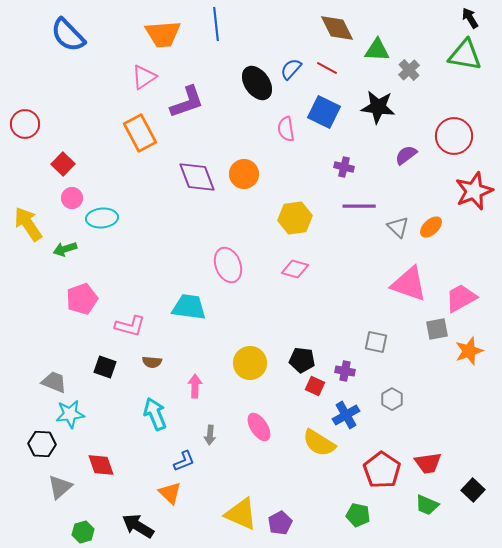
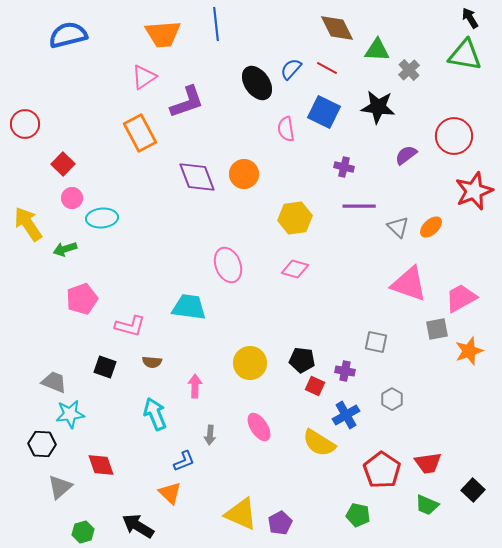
blue semicircle at (68, 35): rotated 120 degrees clockwise
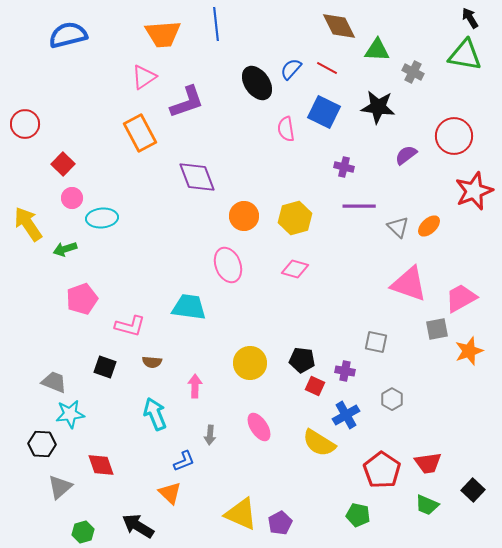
brown diamond at (337, 28): moved 2 px right, 2 px up
gray cross at (409, 70): moved 4 px right, 2 px down; rotated 20 degrees counterclockwise
orange circle at (244, 174): moved 42 px down
yellow hexagon at (295, 218): rotated 8 degrees counterclockwise
orange ellipse at (431, 227): moved 2 px left, 1 px up
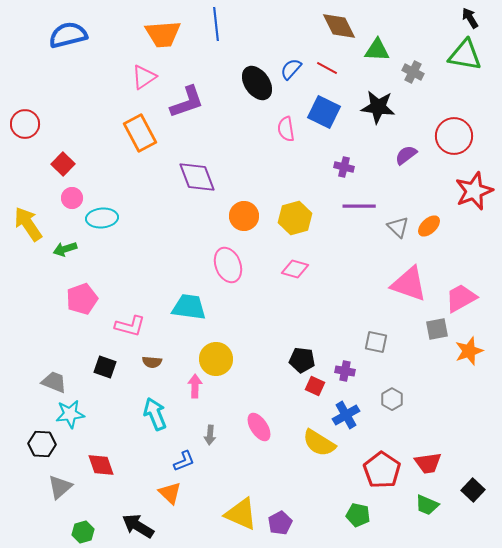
yellow circle at (250, 363): moved 34 px left, 4 px up
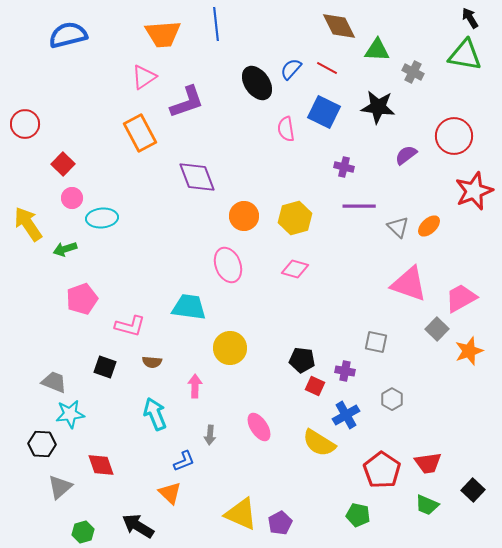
gray square at (437, 329): rotated 35 degrees counterclockwise
yellow circle at (216, 359): moved 14 px right, 11 px up
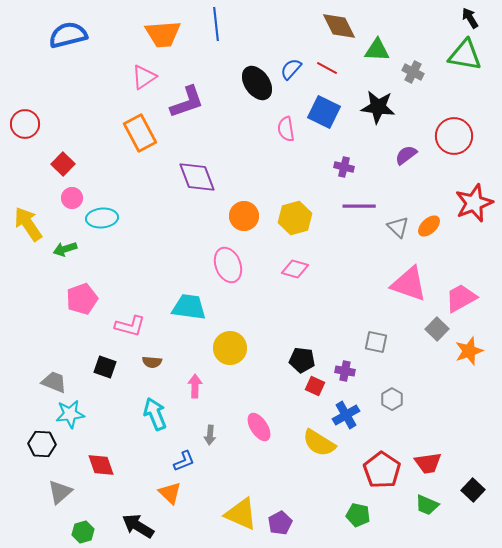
red star at (474, 191): moved 12 px down
gray triangle at (60, 487): moved 5 px down
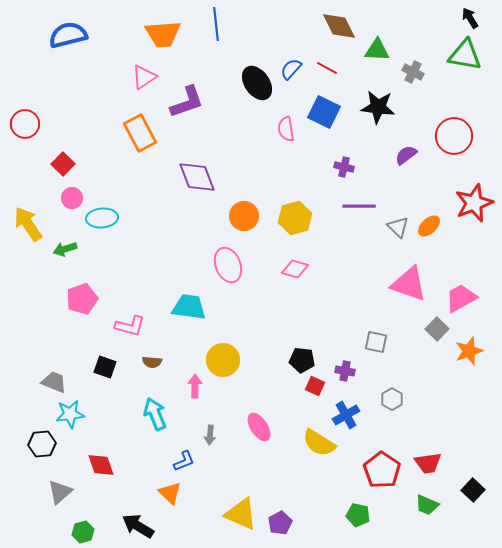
yellow circle at (230, 348): moved 7 px left, 12 px down
black hexagon at (42, 444): rotated 8 degrees counterclockwise
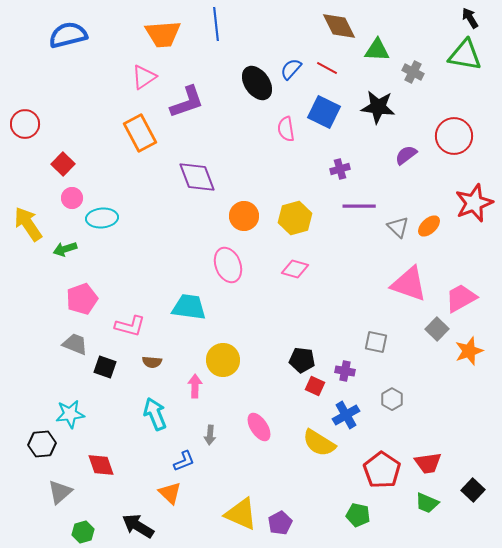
purple cross at (344, 167): moved 4 px left, 2 px down; rotated 30 degrees counterclockwise
gray trapezoid at (54, 382): moved 21 px right, 38 px up
green trapezoid at (427, 505): moved 2 px up
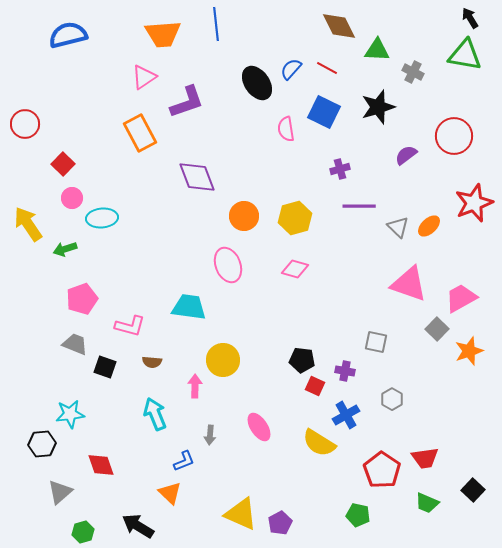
black star at (378, 107): rotated 24 degrees counterclockwise
red trapezoid at (428, 463): moved 3 px left, 5 px up
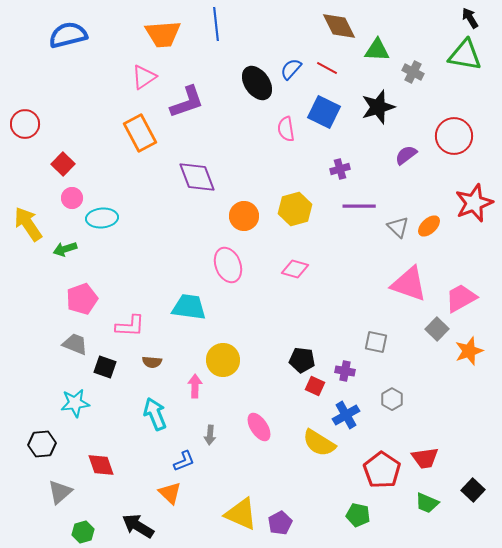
yellow hexagon at (295, 218): moved 9 px up
pink L-shape at (130, 326): rotated 12 degrees counterclockwise
cyan star at (70, 414): moved 5 px right, 11 px up
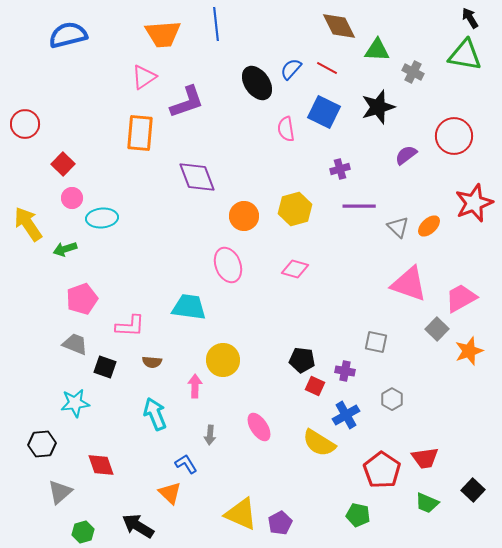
orange rectangle at (140, 133): rotated 33 degrees clockwise
blue L-shape at (184, 461): moved 2 px right, 3 px down; rotated 100 degrees counterclockwise
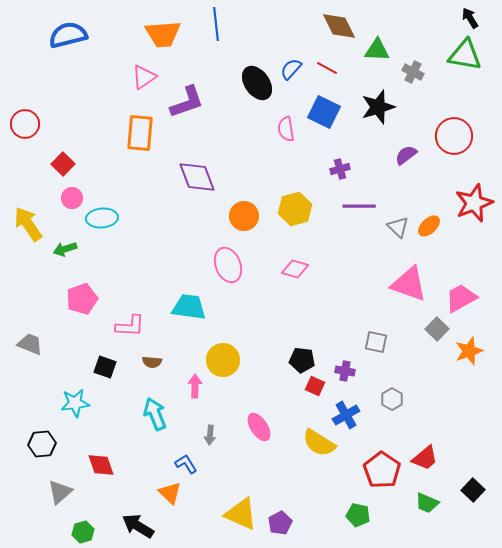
gray trapezoid at (75, 344): moved 45 px left
red trapezoid at (425, 458): rotated 32 degrees counterclockwise
